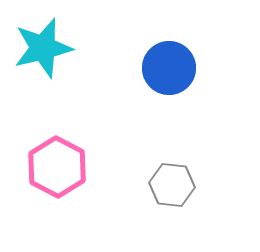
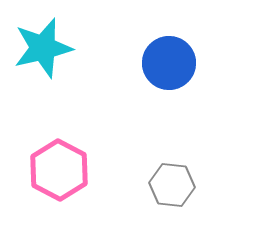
blue circle: moved 5 px up
pink hexagon: moved 2 px right, 3 px down
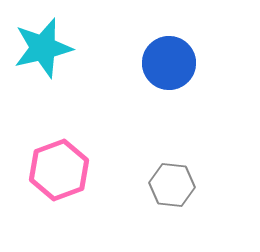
pink hexagon: rotated 12 degrees clockwise
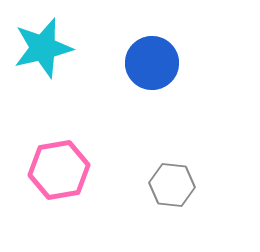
blue circle: moved 17 px left
pink hexagon: rotated 10 degrees clockwise
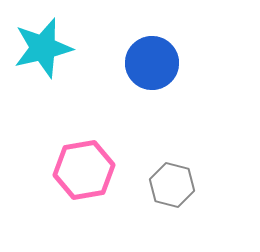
pink hexagon: moved 25 px right
gray hexagon: rotated 9 degrees clockwise
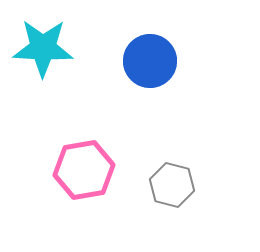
cyan star: rotated 16 degrees clockwise
blue circle: moved 2 px left, 2 px up
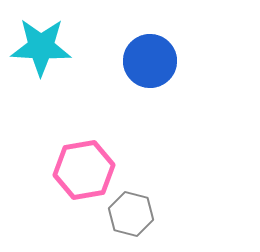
cyan star: moved 2 px left, 1 px up
gray hexagon: moved 41 px left, 29 px down
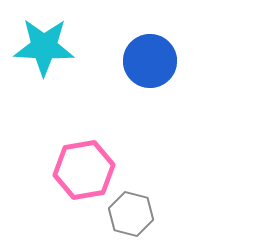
cyan star: moved 3 px right
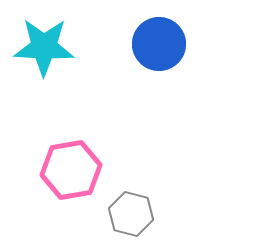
blue circle: moved 9 px right, 17 px up
pink hexagon: moved 13 px left
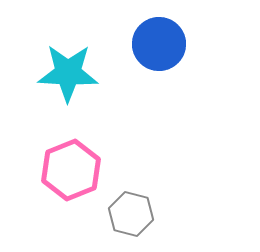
cyan star: moved 24 px right, 26 px down
pink hexagon: rotated 12 degrees counterclockwise
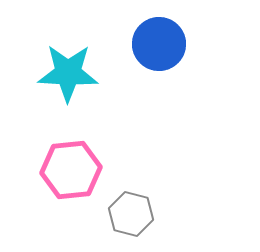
pink hexagon: rotated 16 degrees clockwise
